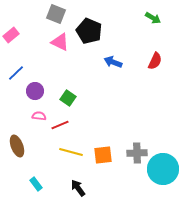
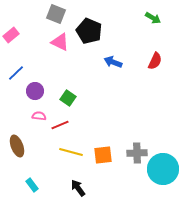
cyan rectangle: moved 4 px left, 1 px down
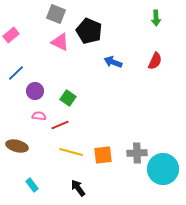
green arrow: moved 3 px right; rotated 56 degrees clockwise
brown ellipse: rotated 55 degrees counterclockwise
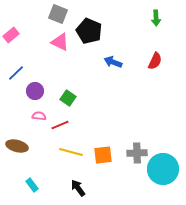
gray square: moved 2 px right
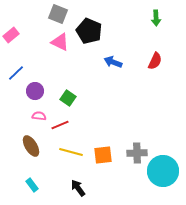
brown ellipse: moved 14 px right; rotated 45 degrees clockwise
cyan circle: moved 2 px down
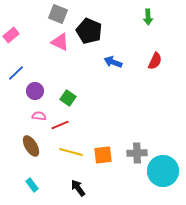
green arrow: moved 8 px left, 1 px up
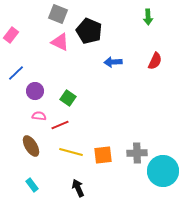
pink rectangle: rotated 14 degrees counterclockwise
blue arrow: rotated 24 degrees counterclockwise
black arrow: rotated 12 degrees clockwise
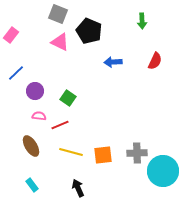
green arrow: moved 6 px left, 4 px down
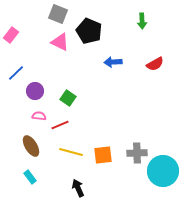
red semicircle: moved 3 px down; rotated 36 degrees clockwise
cyan rectangle: moved 2 px left, 8 px up
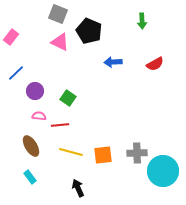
pink rectangle: moved 2 px down
red line: rotated 18 degrees clockwise
